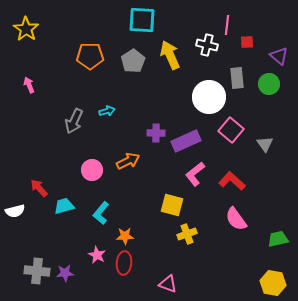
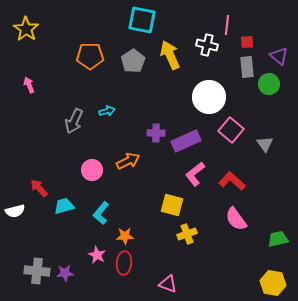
cyan square: rotated 8 degrees clockwise
gray rectangle: moved 10 px right, 11 px up
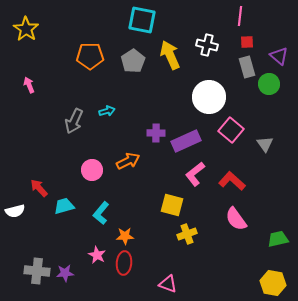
pink line: moved 13 px right, 9 px up
gray rectangle: rotated 10 degrees counterclockwise
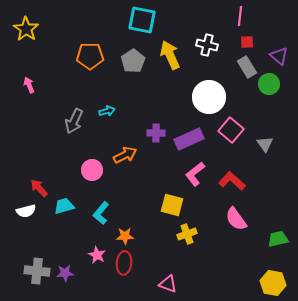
gray rectangle: rotated 15 degrees counterclockwise
purple rectangle: moved 3 px right, 2 px up
orange arrow: moved 3 px left, 6 px up
white semicircle: moved 11 px right
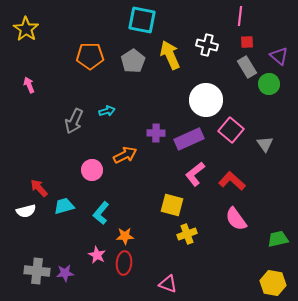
white circle: moved 3 px left, 3 px down
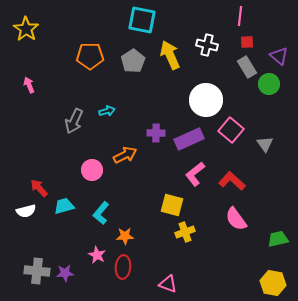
yellow cross: moved 2 px left, 2 px up
red ellipse: moved 1 px left, 4 px down
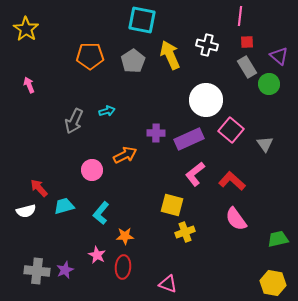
purple star: moved 3 px up; rotated 18 degrees counterclockwise
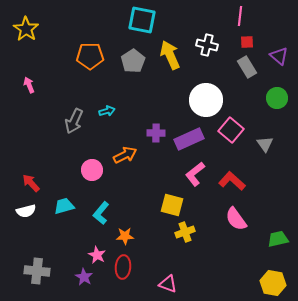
green circle: moved 8 px right, 14 px down
red arrow: moved 8 px left, 5 px up
purple star: moved 19 px right, 7 px down; rotated 18 degrees counterclockwise
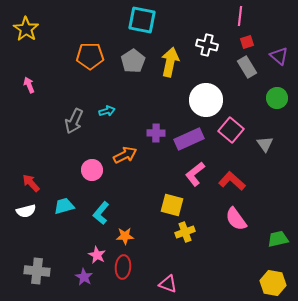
red square: rotated 16 degrees counterclockwise
yellow arrow: moved 7 px down; rotated 36 degrees clockwise
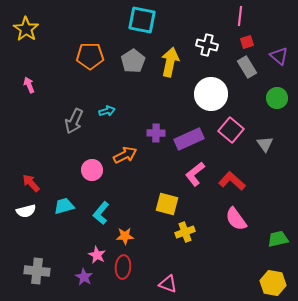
white circle: moved 5 px right, 6 px up
yellow square: moved 5 px left, 1 px up
